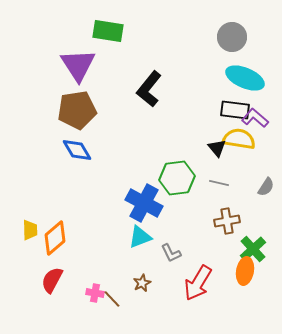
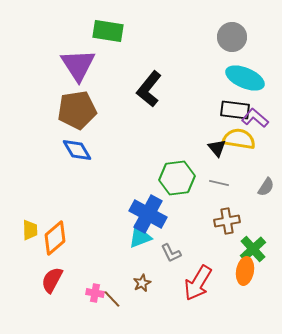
blue cross: moved 4 px right, 11 px down
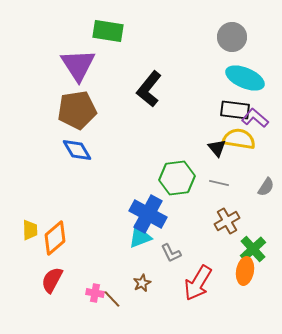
brown cross: rotated 20 degrees counterclockwise
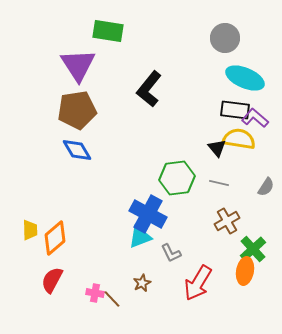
gray circle: moved 7 px left, 1 px down
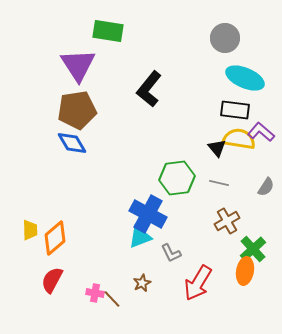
purple L-shape: moved 6 px right, 14 px down
blue diamond: moved 5 px left, 7 px up
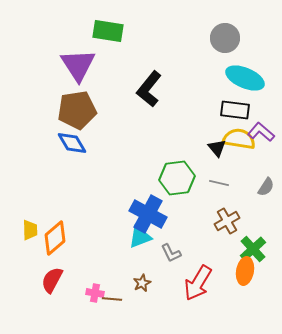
brown line: rotated 42 degrees counterclockwise
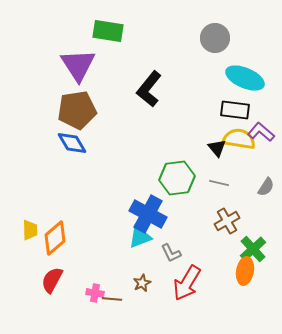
gray circle: moved 10 px left
red arrow: moved 11 px left
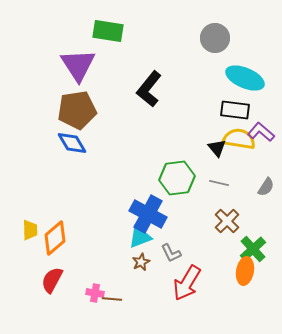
brown cross: rotated 15 degrees counterclockwise
brown star: moved 1 px left, 21 px up
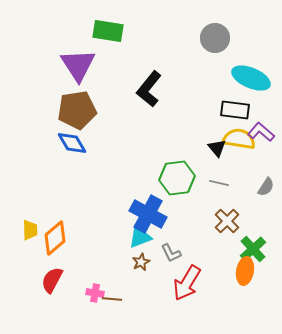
cyan ellipse: moved 6 px right
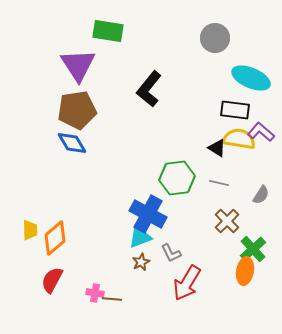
black triangle: rotated 18 degrees counterclockwise
gray semicircle: moved 5 px left, 8 px down
